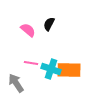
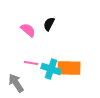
orange rectangle: moved 2 px up
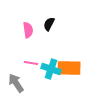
pink semicircle: rotated 42 degrees clockwise
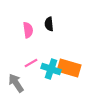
black semicircle: rotated 32 degrees counterclockwise
pink line: rotated 40 degrees counterclockwise
orange rectangle: rotated 15 degrees clockwise
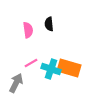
gray arrow: rotated 60 degrees clockwise
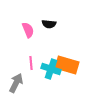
black semicircle: rotated 80 degrees counterclockwise
pink semicircle: rotated 14 degrees counterclockwise
pink line: rotated 64 degrees counterclockwise
orange rectangle: moved 2 px left, 3 px up
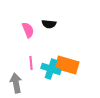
gray arrow: rotated 36 degrees counterclockwise
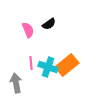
black semicircle: rotated 40 degrees counterclockwise
orange rectangle: rotated 55 degrees counterclockwise
cyan cross: moved 3 px left, 2 px up
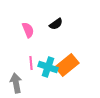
black semicircle: moved 7 px right
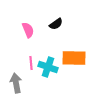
orange rectangle: moved 7 px right, 7 px up; rotated 40 degrees clockwise
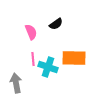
pink semicircle: moved 3 px right, 2 px down
pink line: moved 2 px right, 4 px up
